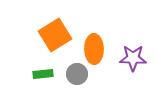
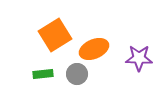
orange ellipse: rotated 68 degrees clockwise
purple star: moved 6 px right
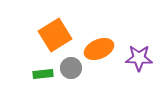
orange ellipse: moved 5 px right
gray circle: moved 6 px left, 6 px up
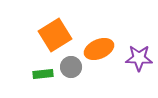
gray circle: moved 1 px up
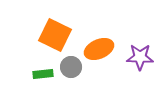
orange square: rotated 32 degrees counterclockwise
purple star: moved 1 px right, 1 px up
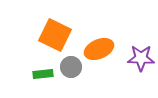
purple star: moved 1 px right, 1 px down
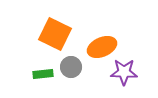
orange square: moved 1 px up
orange ellipse: moved 3 px right, 2 px up
purple star: moved 17 px left, 14 px down
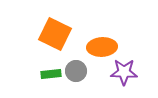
orange ellipse: rotated 20 degrees clockwise
gray circle: moved 5 px right, 4 px down
green rectangle: moved 8 px right
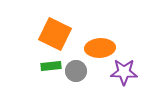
orange ellipse: moved 2 px left, 1 px down
green rectangle: moved 8 px up
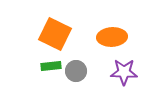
orange ellipse: moved 12 px right, 11 px up
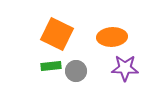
orange square: moved 2 px right
purple star: moved 1 px right, 4 px up
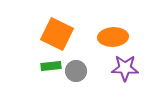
orange ellipse: moved 1 px right
